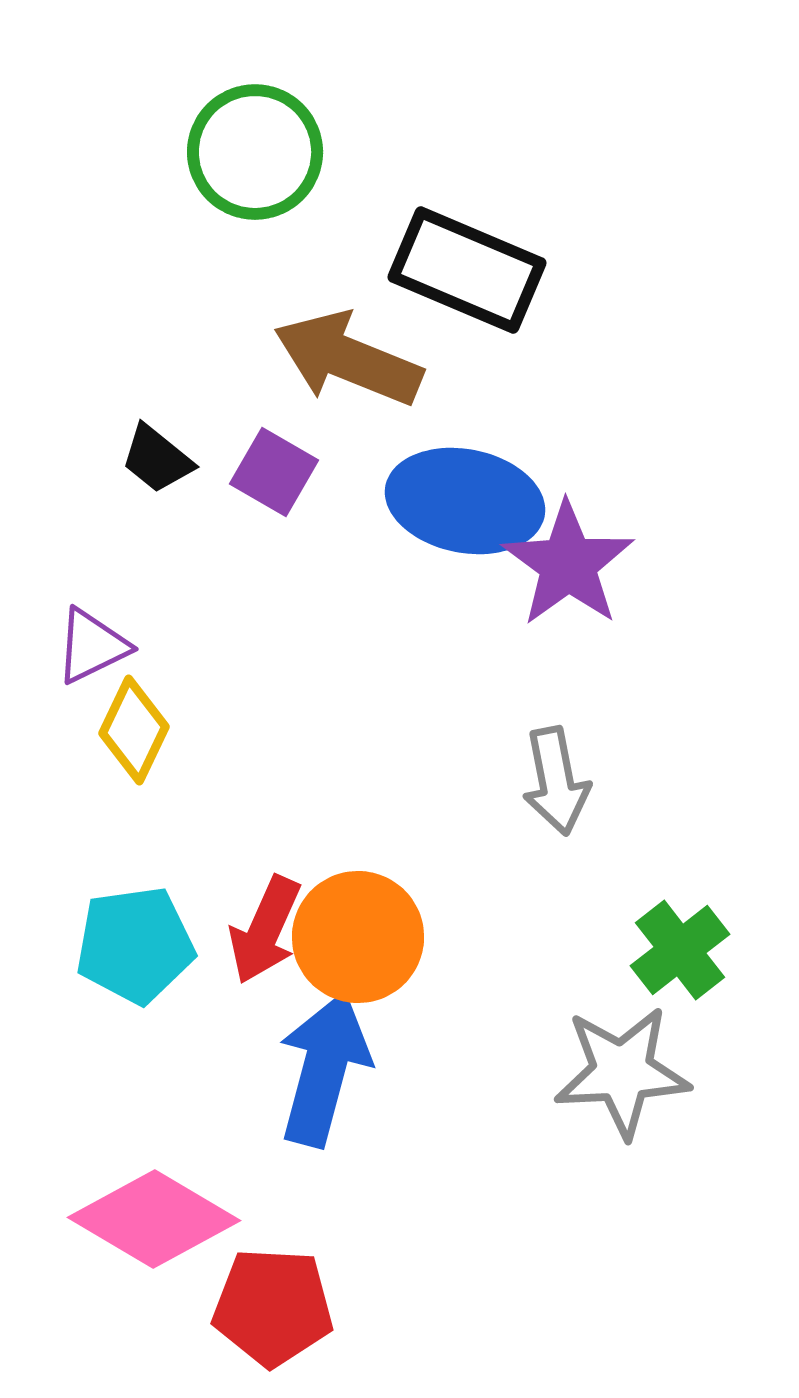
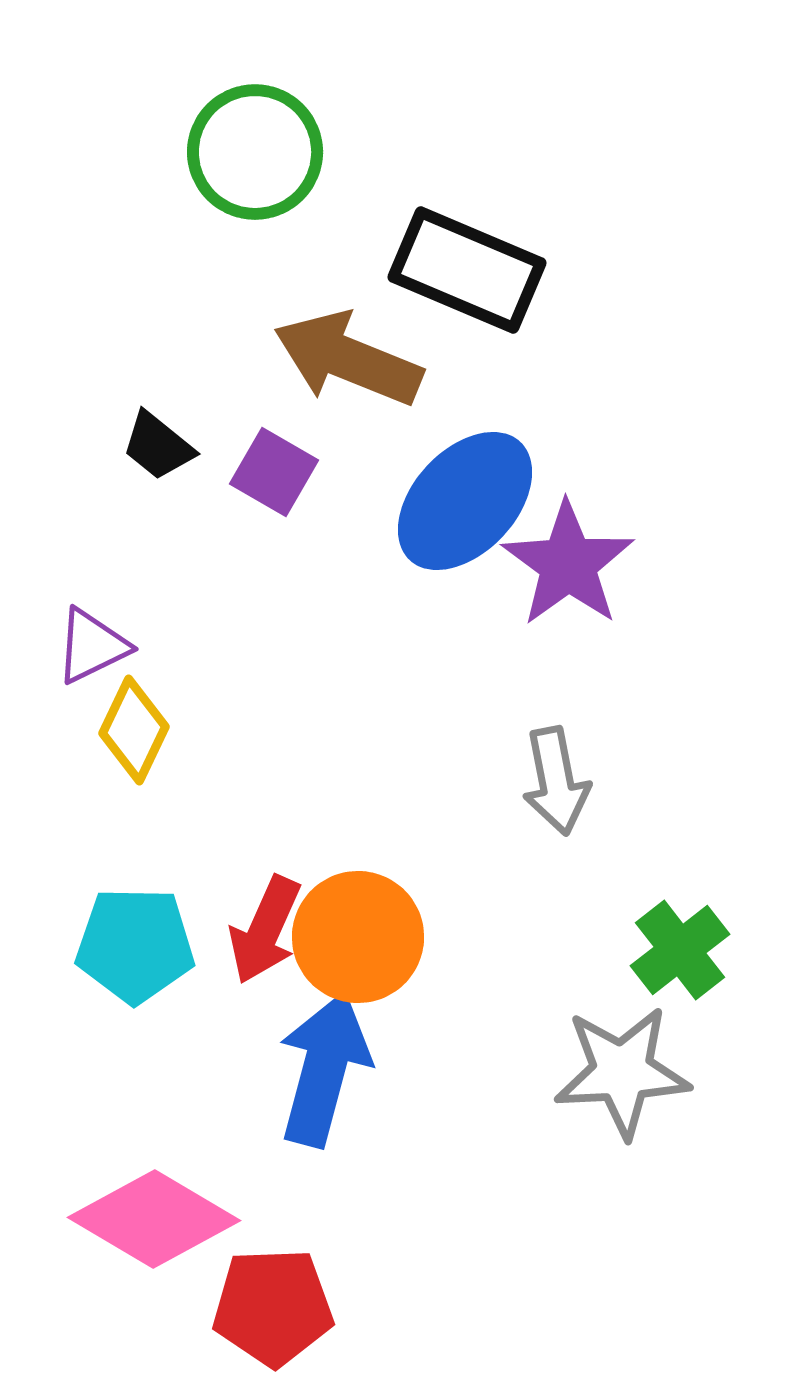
black trapezoid: moved 1 px right, 13 px up
blue ellipse: rotated 58 degrees counterclockwise
cyan pentagon: rotated 9 degrees clockwise
red pentagon: rotated 5 degrees counterclockwise
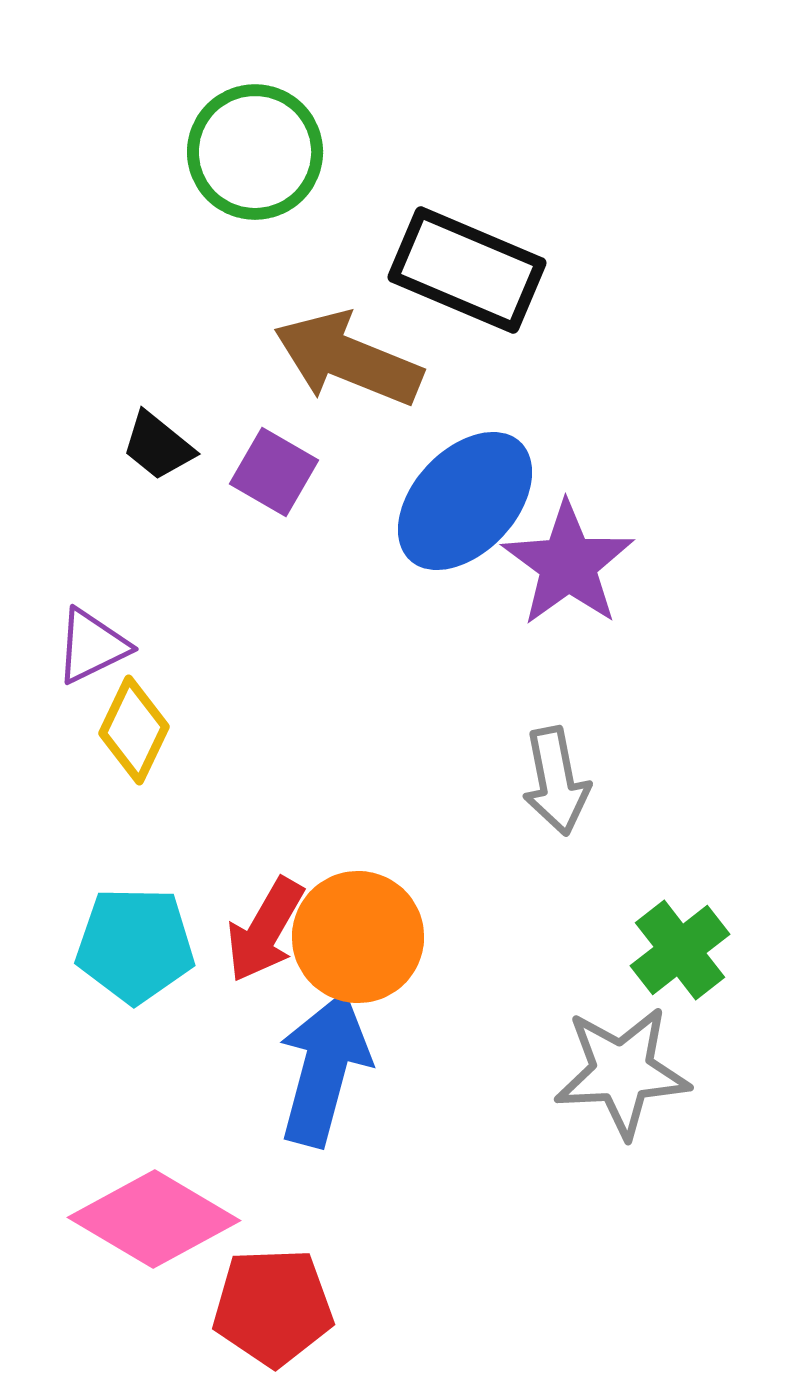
red arrow: rotated 6 degrees clockwise
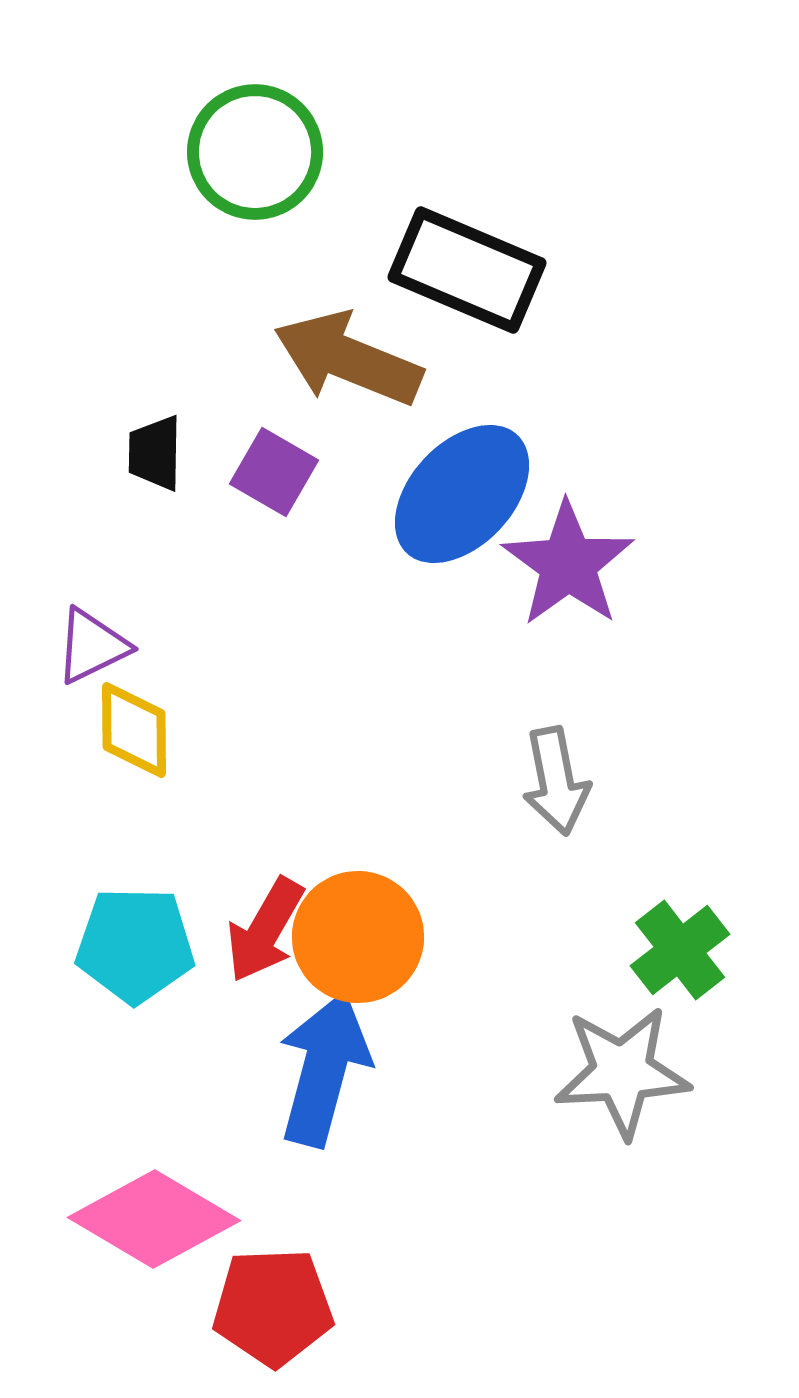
black trapezoid: moved 3 px left, 7 px down; rotated 52 degrees clockwise
blue ellipse: moved 3 px left, 7 px up
yellow diamond: rotated 26 degrees counterclockwise
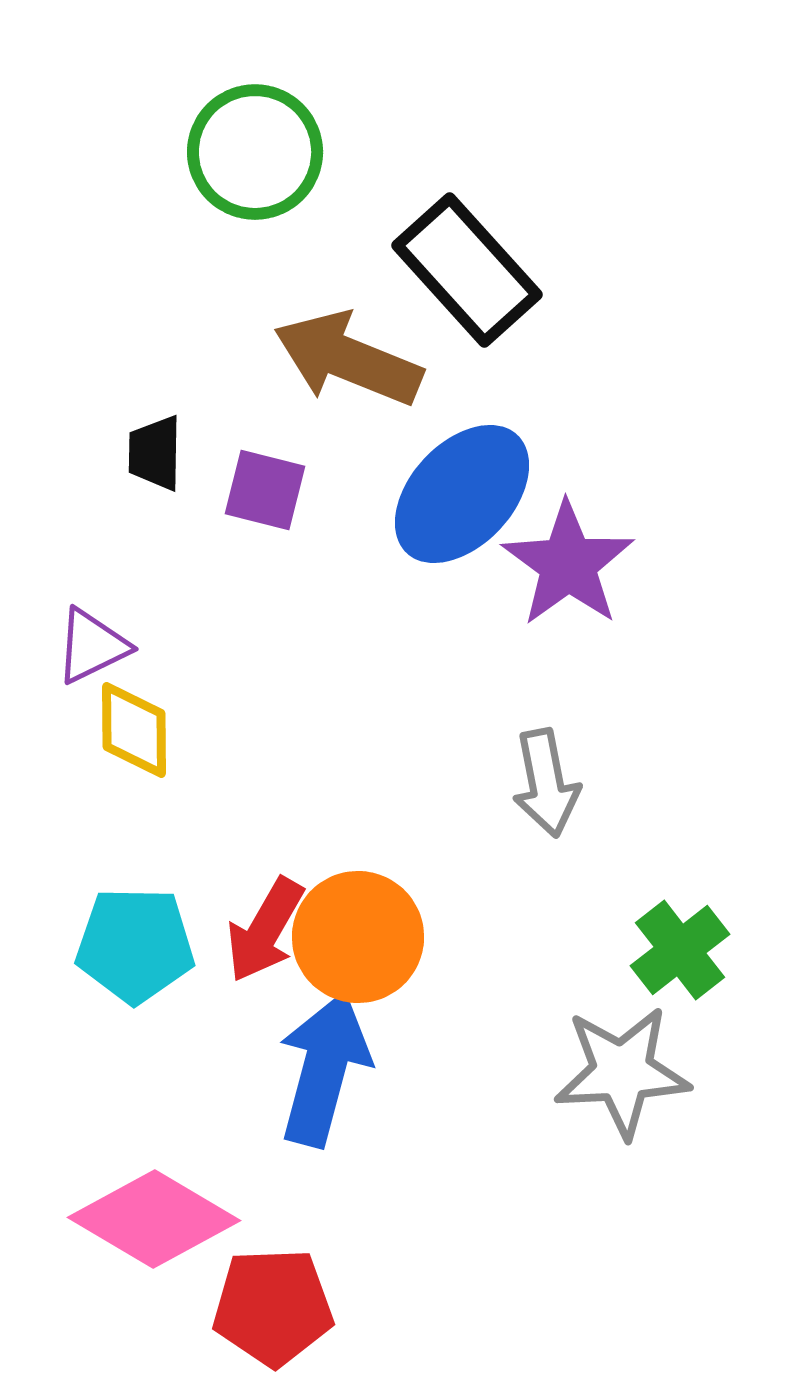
black rectangle: rotated 25 degrees clockwise
purple square: moved 9 px left, 18 px down; rotated 16 degrees counterclockwise
gray arrow: moved 10 px left, 2 px down
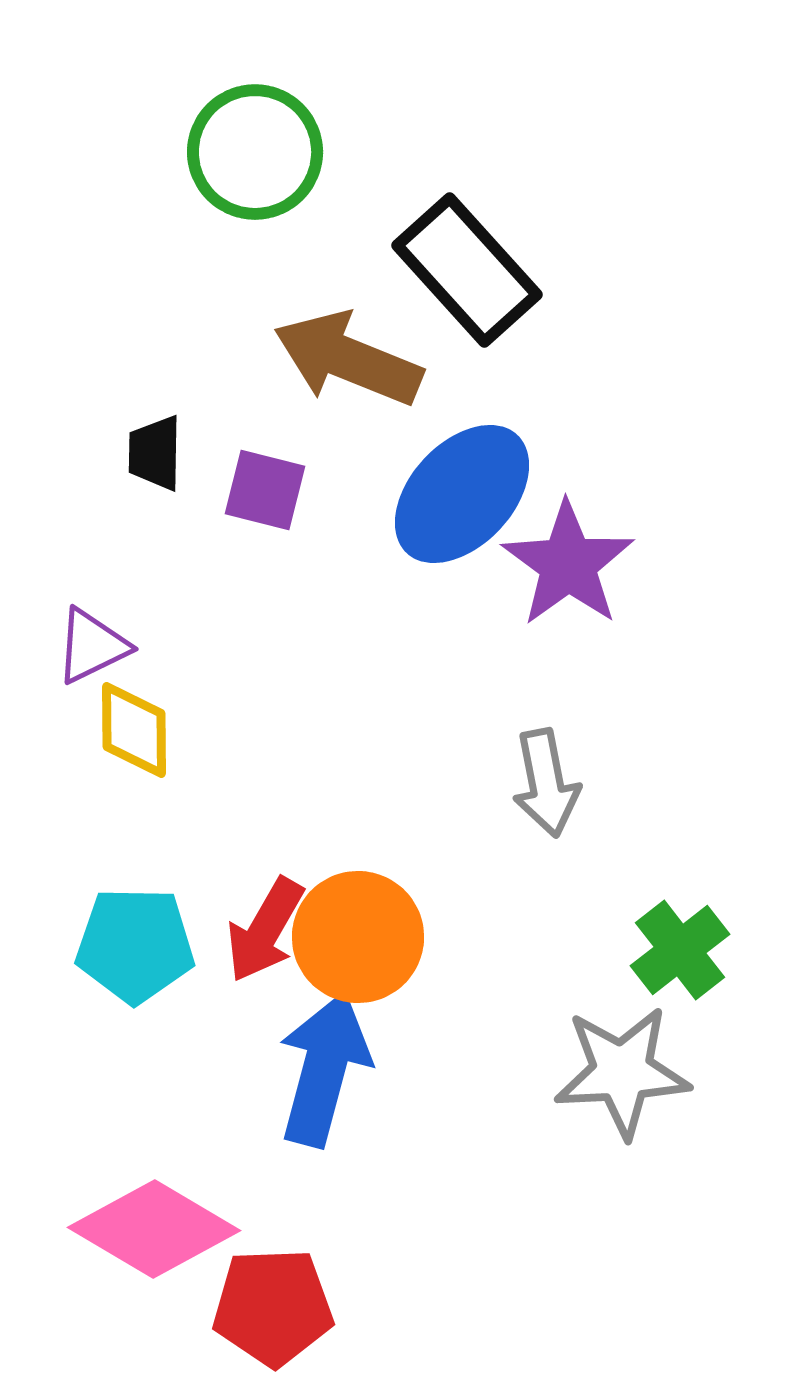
pink diamond: moved 10 px down
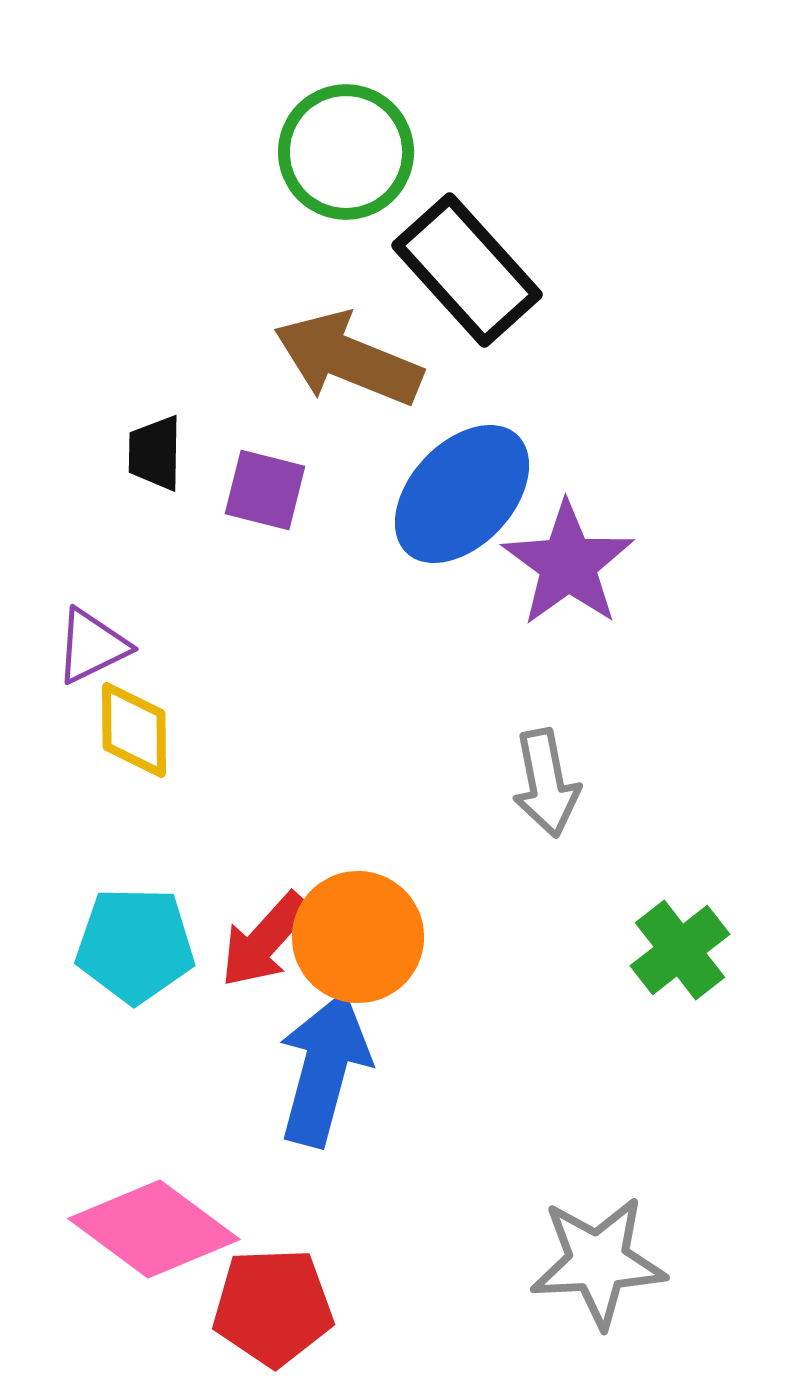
green circle: moved 91 px right
red arrow: moved 10 px down; rotated 12 degrees clockwise
gray star: moved 24 px left, 190 px down
pink diamond: rotated 6 degrees clockwise
